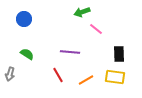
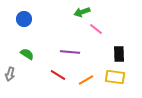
red line: rotated 28 degrees counterclockwise
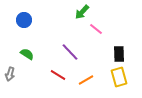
green arrow: rotated 28 degrees counterclockwise
blue circle: moved 1 px down
purple line: rotated 42 degrees clockwise
yellow rectangle: moved 4 px right; rotated 66 degrees clockwise
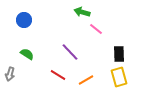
green arrow: rotated 63 degrees clockwise
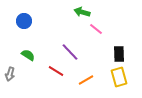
blue circle: moved 1 px down
green semicircle: moved 1 px right, 1 px down
red line: moved 2 px left, 4 px up
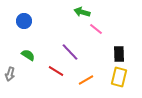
yellow rectangle: rotated 30 degrees clockwise
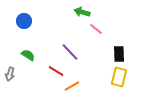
orange line: moved 14 px left, 6 px down
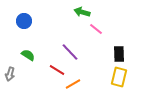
red line: moved 1 px right, 1 px up
orange line: moved 1 px right, 2 px up
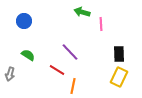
pink line: moved 5 px right, 5 px up; rotated 48 degrees clockwise
yellow rectangle: rotated 12 degrees clockwise
orange line: moved 2 px down; rotated 49 degrees counterclockwise
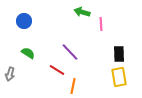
green semicircle: moved 2 px up
yellow rectangle: rotated 36 degrees counterclockwise
